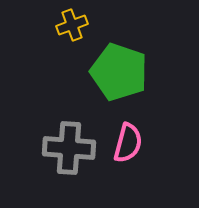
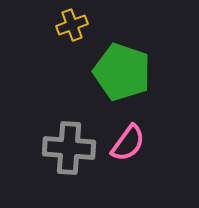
green pentagon: moved 3 px right
pink semicircle: rotated 21 degrees clockwise
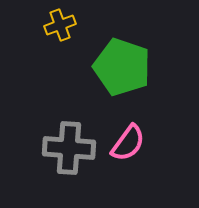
yellow cross: moved 12 px left
green pentagon: moved 5 px up
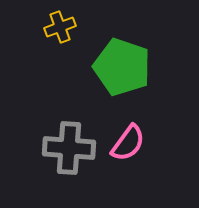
yellow cross: moved 2 px down
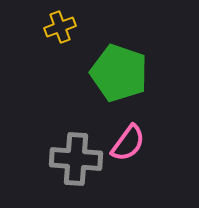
green pentagon: moved 3 px left, 6 px down
gray cross: moved 7 px right, 11 px down
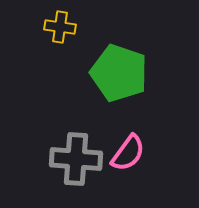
yellow cross: rotated 28 degrees clockwise
pink semicircle: moved 10 px down
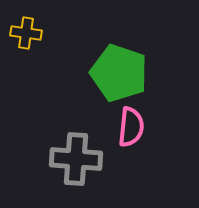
yellow cross: moved 34 px left, 6 px down
pink semicircle: moved 3 px right, 26 px up; rotated 30 degrees counterclockwise
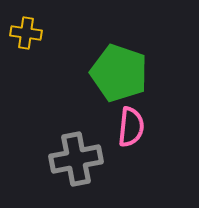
gray cross: rotated 15 degrees counterclockwise
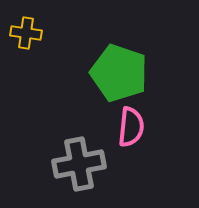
gray cross: moved 3 px right, 5 px down
